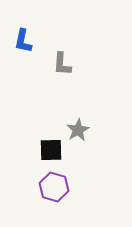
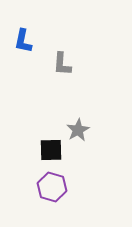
purple hexagon: moved 2 px left
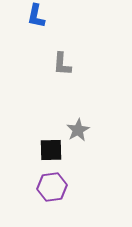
blue L-shape: moved 13 px right, 25 px up
purple hexagon: rotated 24 degrees counterclockwise
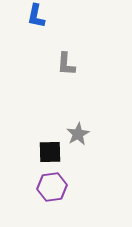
gray L-shape: moved 4 px right
gray star: moved 4 px down
black square: moved 1 px left, 2 px down
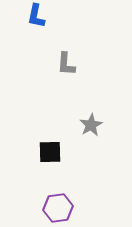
gray star: moved 13 px right, 9 px up
purple hexagon: moved 6 px right, 21 px down
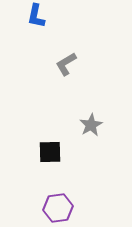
gray L-shape: rotated 55 degrees clockwise
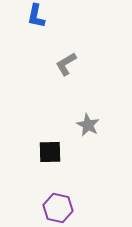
gray star: moved 3 px left; rotated 15 degrees counterclockwise
purple hexagon: rotated 20 degrees clockwise
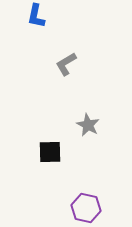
purple hexagon: moved 28 px right
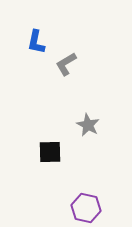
blue L-shape: moved 26 px down
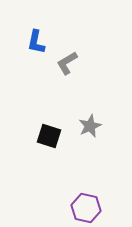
gray L-shape: moved 1 px right, 1 px up
gray star: moved 2 px right, 1 px down; rotated 20 degrees clockwise
black square: moved 1 px left, 16 px up; rotated 20 degrees clockwise
